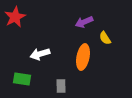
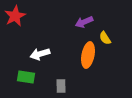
red star: moved 1 px up
orange ellipse: moved 5 px right, 2 px up
green rectangle: moved 4 px right, 2 px up
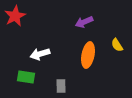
yellow semicircle: moved 12 px right, 7 px down
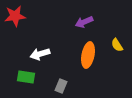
red star: rotated 20 degrees clockwise
gray rectangle: rotated 24 degrees clockwise
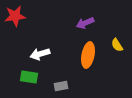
purple arrow: moved 1 px right, 1 px down
green rectangle: moved 3 px right
gray rectangle: rotated 56 degrees clockwise
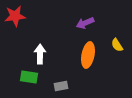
white arrow: rotated 108 degrees clockwise
